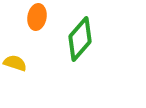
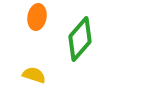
yellow semicircle: moved 19 px right, 12 px down
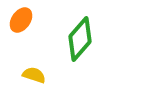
orange ellipse: moved 16 px left, 3 px down; rotated 25 degrees clockwise
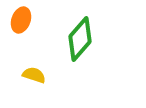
orange ellipse: rotated 15 degrees counterclockwise
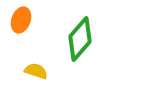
yellow semicircle: moved 2 px right, 4 px up
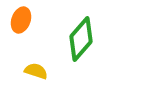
green diamond: moved 1 px right
